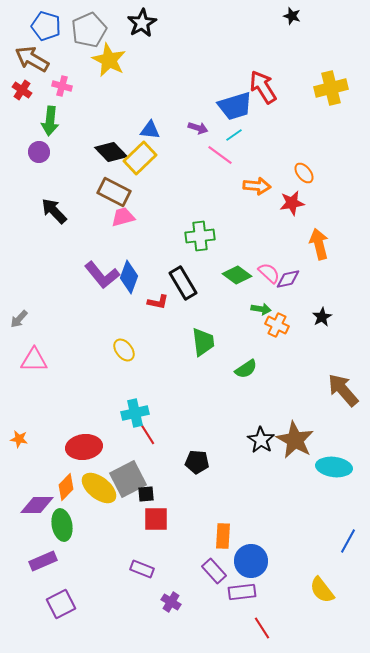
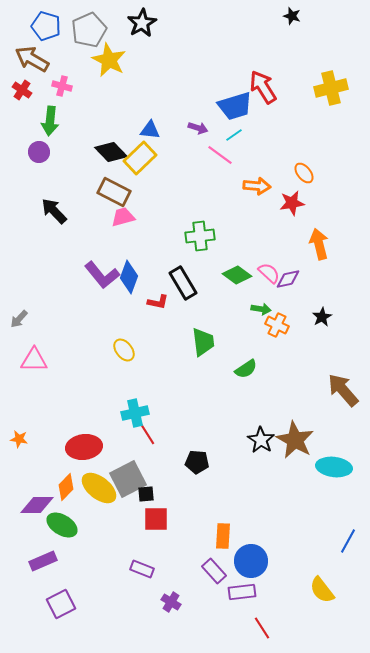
green ellipse at (62, 525): rotated 48 degrees counterclockwise
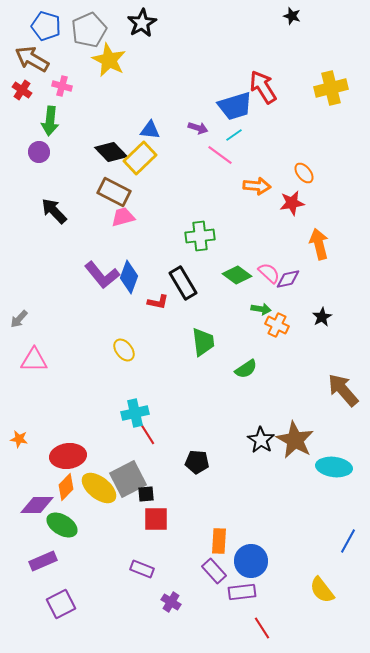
red ellipse at (84, 447): moved 16 px left, 9 px down
orange rectangle at (223, 536): moved 4 px left, 5 px down
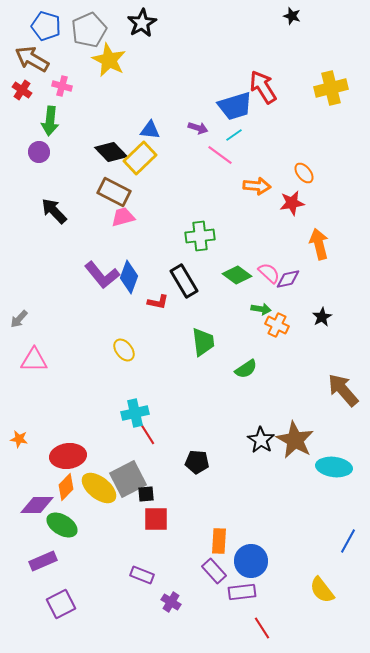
black rectangle at (183, 283): moved 1 px right, 2 px up
purple rectangle at (142, 569): moved 6 px down
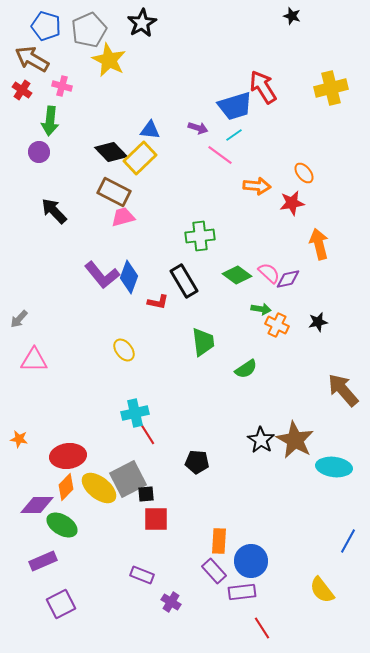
black star at (322, 317): moved 4 px left, 5 px down; rotated 18 degrees clockwise
